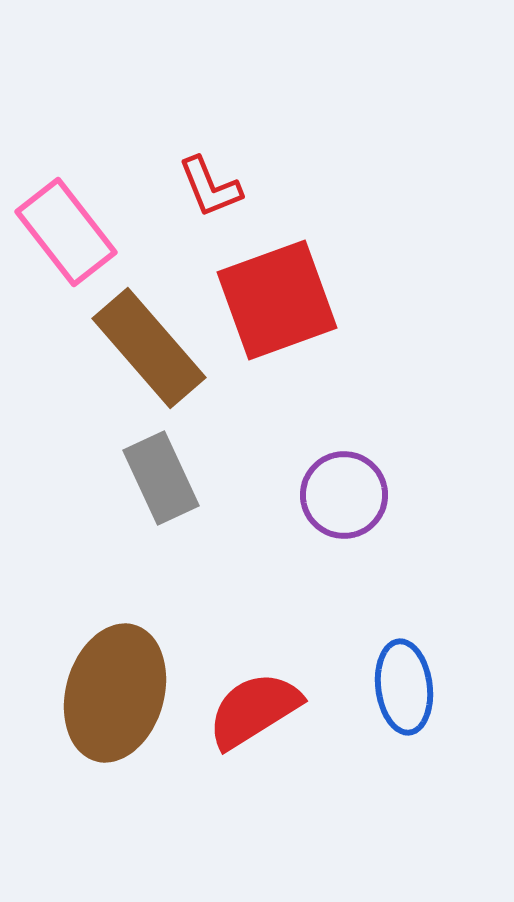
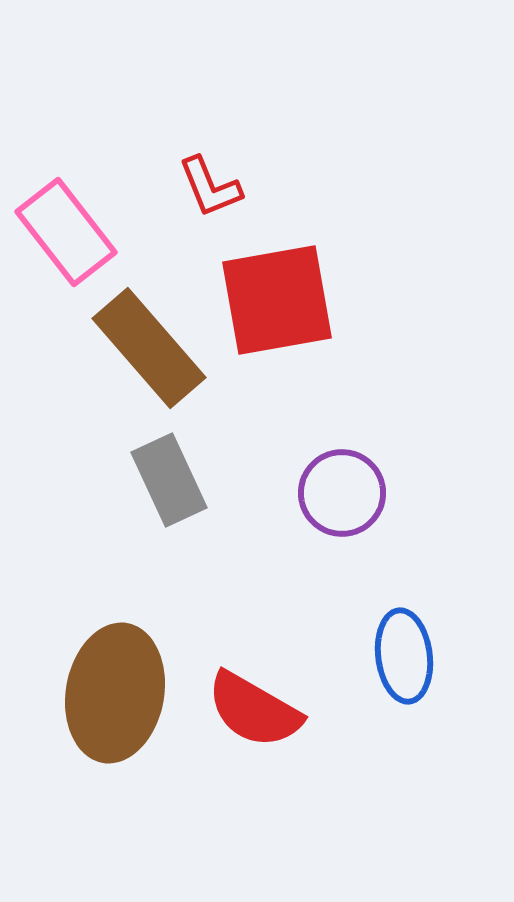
red square: rotated 10 degrees clockwise
gray rectangle: moved 8 px right, 2 px down
purple circle: moved 2 px left, 2 px up
blue ellipse: moved 31 px up
brown ellipse: rotated 6 degrees counterclockwise
red semicircle: rotated 118 degrees counterclockwise
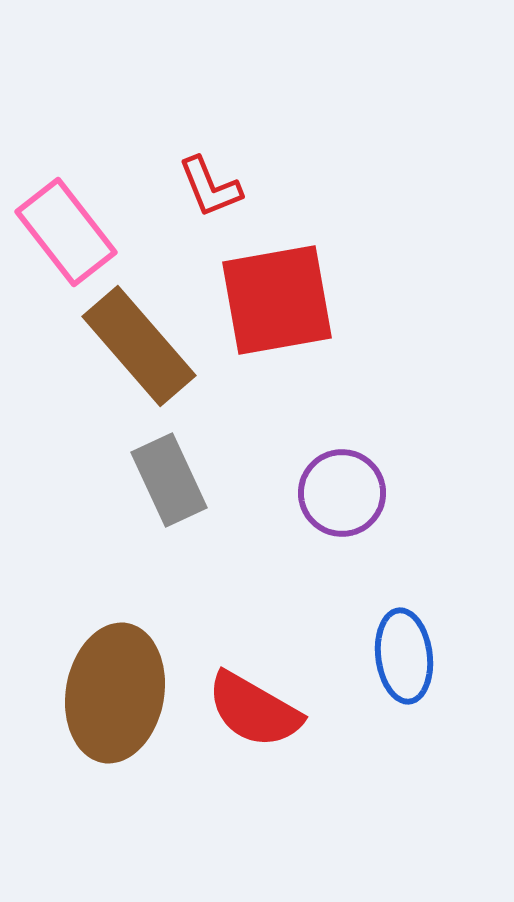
brown rectangle: moved 10 px left, 2 px up
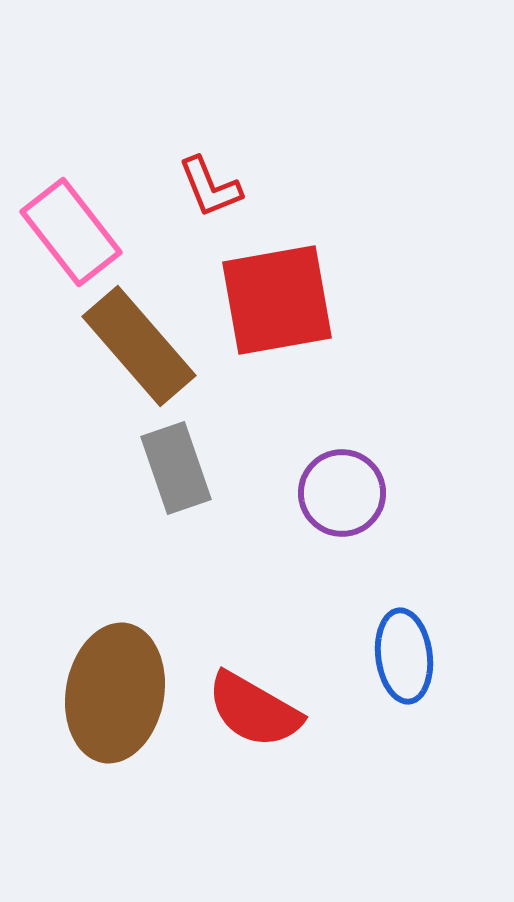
pink rectangle: moved 5 px right
gray rectangle: moved 7 px right, 12 px up; rotated 6 degrees clockwise
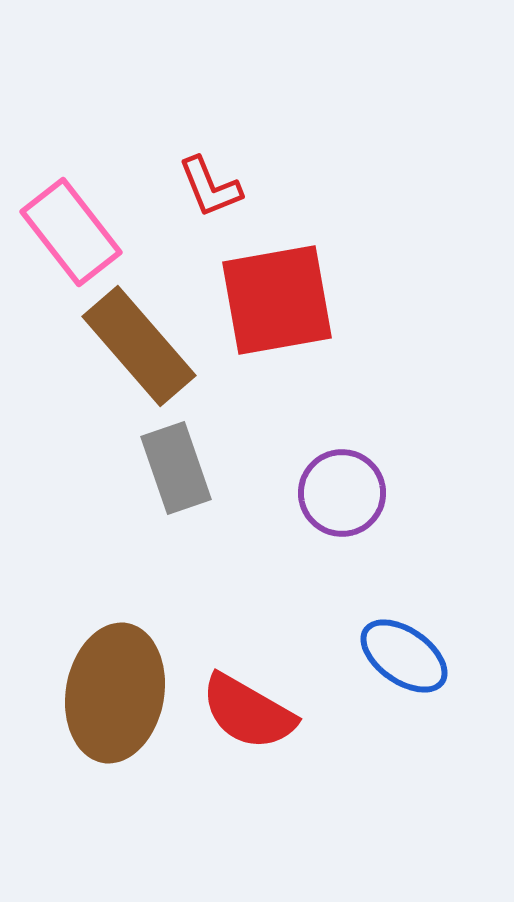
blue ellipse: rotated 48 degrees counterclockwise
red semicircle: moved 6 px left, 2 px down
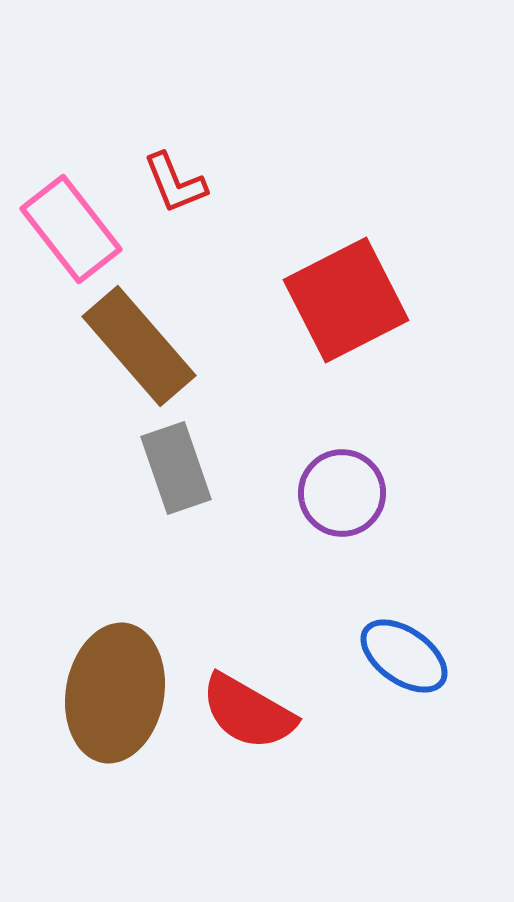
red L-shape: moved 35 px left, 4 px up
pink rectangle: moved 3 px up
red square: moved 69 px right; rotated 17 degrees counterclockwise
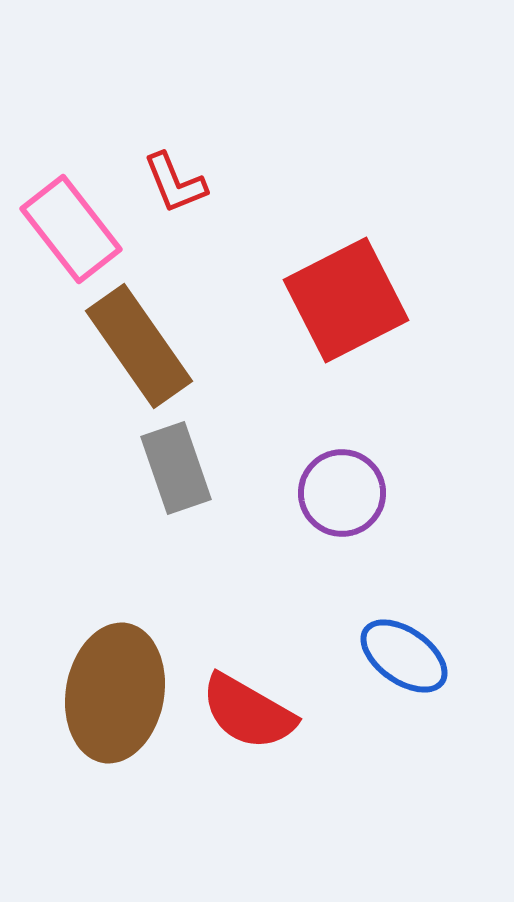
brown rectangle: rotated 6 degrees clockwise
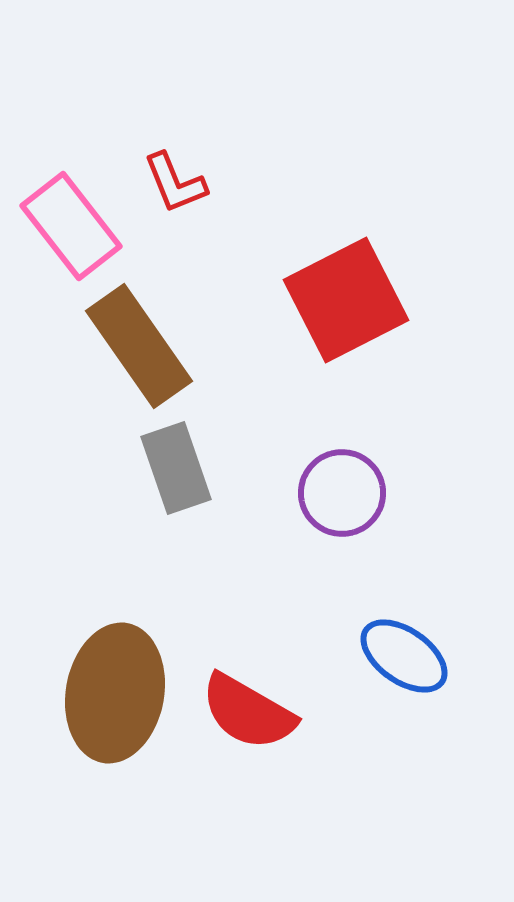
pink rectangle: moved 3 px up
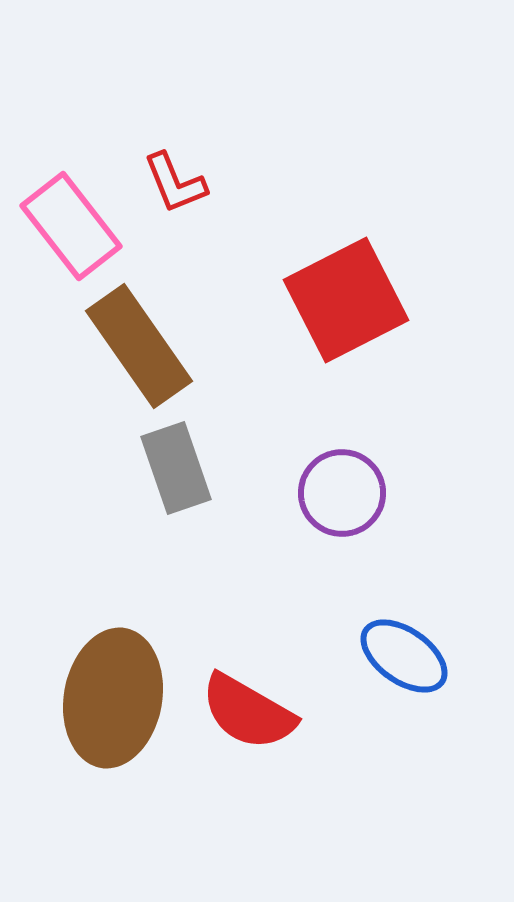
brown ellipse: moved 2 px left, 5 px down
